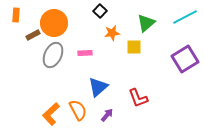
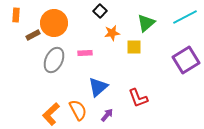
gray ellipse: moved 1 px right, 5 px down
purple square: moved 1 px right, 1 px down
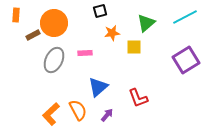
black square: rotated 32 degrees clockwise
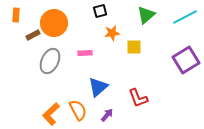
green triangle: moved 8 px up
gray ellipse: moved 4 px left, 1 px down
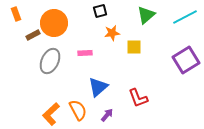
orange rectangle: moved 1 px up; rotated 24 degrees counterclockwise
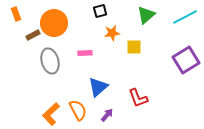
gray ellipse: rotated 40 degrees counterclockwise
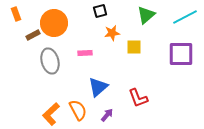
purple square: moved 5 px left, 6 px up; rotated 32 degrees clockwise
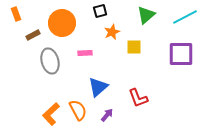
orange circle: moved 8 px right
orange star: moved 1 px up; rotated 14 degrees counterclockwise
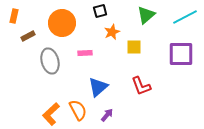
orange rectangle: moved 2 px left, 2 px down; rotated 32 degrees clockwise
brown rectangle: moved 5 px left, 1 px down
red L-shape: moved 3 px right, 12 px up
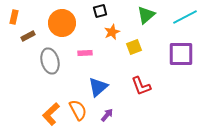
orange rectangle: moved 1 px down
yellow square: rotated 21 degrees counterclockwise
